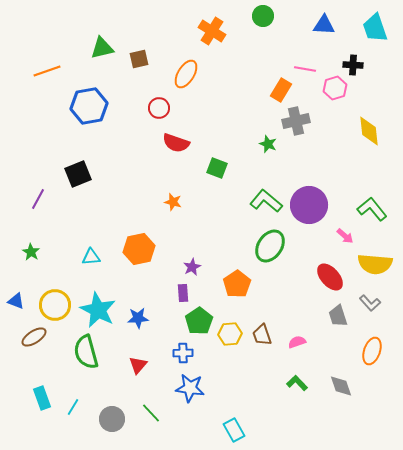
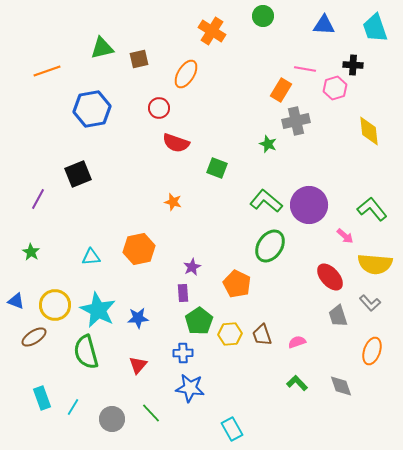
blue hexagon at (89, 106): moved 3 px right, 3 px down
orange pentagon at (237, 284): rotated 12 degrees counterclockwise
cyan rectangle at (234, 430): moved 2 px left, 1 px up
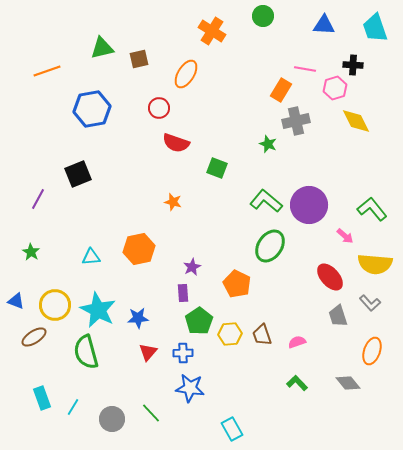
yellow diamond at (369, 131): moved 13 px left, 10 px up; rotated 20 degrees counterclockwise
red triangle at (138, 365): moved 10 px right, 13 px up
gray diamond at (341, 386): moved 7 px right, 3 px up; rotated 20 degrees counterclockwise
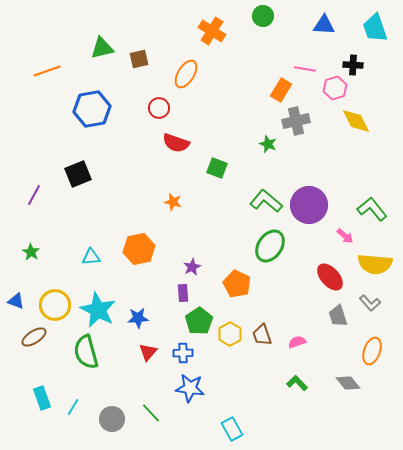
purple line at (38, 199): moved 4 px left, 4 px up
yellow hexagon at (230, 334): rotated 25 degrees counterclockwise
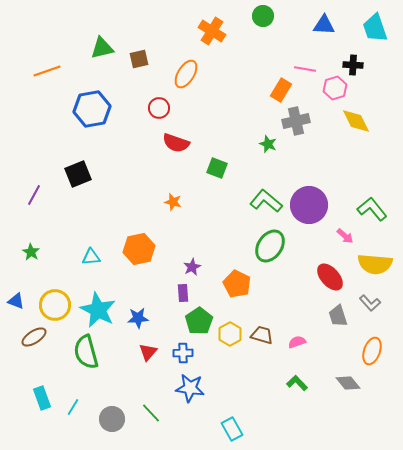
brown trapezoid at (262, 335): rotated 125 degrees clockwise
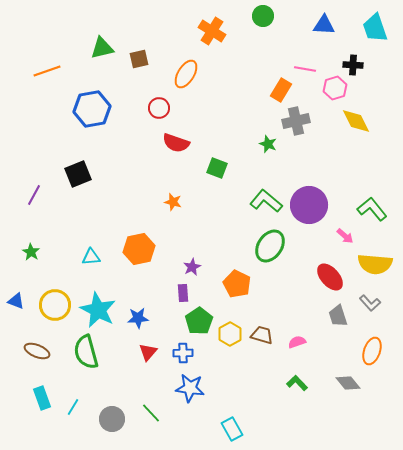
brown ellipse at (34, 337): moved 3 px right, 14 px down; rotated 55 degrees clockwise
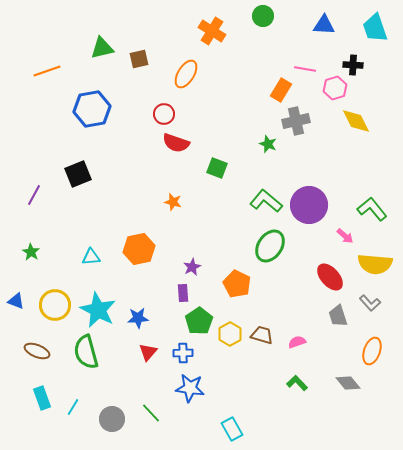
red circle at (159, 108): moved 5 px right, 6 px down
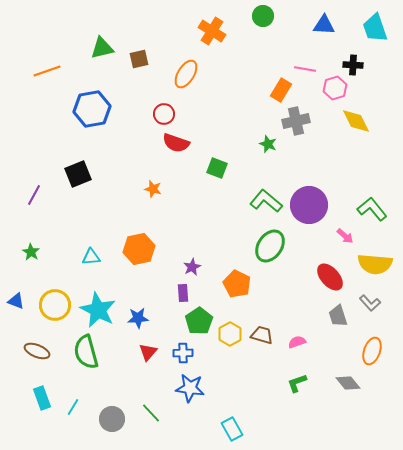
orange star at (173, 202): moved 20 px left, 13 px up
green L-shape at (297, 383): rotated 65 degrees counterclockwise
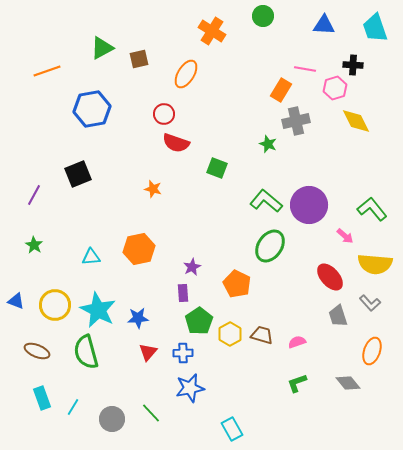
green triangle at (102, 48): rotated 15 degrees counterclockwise
green star at (31, 252): moved 3 px right, 7 px up
blue star at (190, 388): rotated 20 degrees counterclockwise
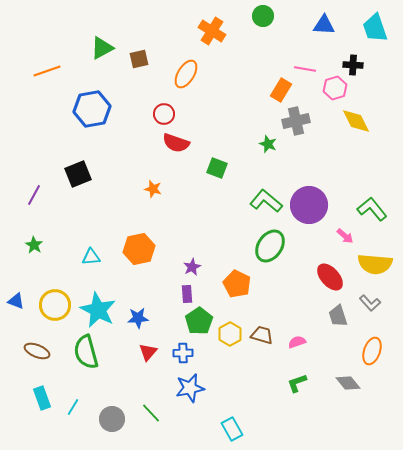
purple rectangle at (183, 293): moved 4 px right, 1 px down
